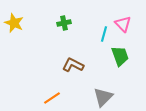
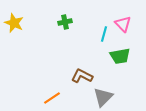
green cross: moved 1 px right, 1 px up
green trapezoid: rotated 100 degrees clockwise
brown L-shape: moved 9 px right, 11 px down
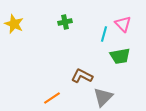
yellow star: moved 1 px down
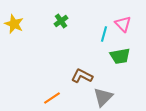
green cross: moved 4 px left, 1 px up; rotated 24 degrees counterclockwise
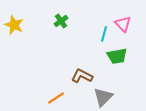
yellow star: moved 1 px down
green trapezoid: moved 3 px left
orange line: moved 4 px right
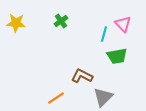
yellow star: moved 2 px right, 2 px up; rotated 18 degrees counterclockwise
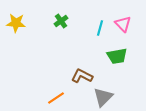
cyan line: moved 4 px left, 6 px up
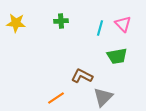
green cross: rotated 32 degrees clockwise
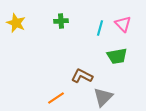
yellow star: rotated 18 degrees clockwise
